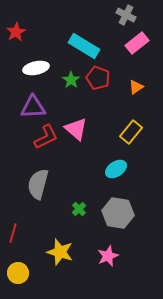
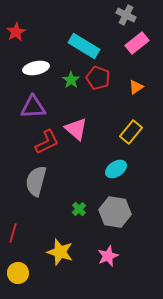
red L-shape: moved 1 px right, 5 px down
gray semicircle: moved 2 px left, 3 px up
gray hexagon: moved 3 px left, 1 px up
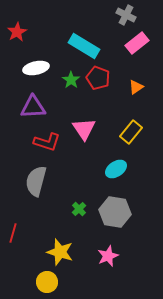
red star: moved 1 px right
pink triangle: moved 8 px right; rotated 15 degrees clockwise
red L-shape: rotated 44 degrees clockwise
yellow circle: moved 29 px right, 9 px down
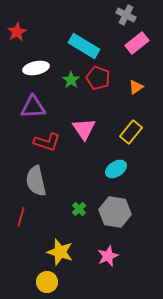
gray semicircle: rotated 28 degrees counterclockwise
red line: moved 8 px right, 16 px up
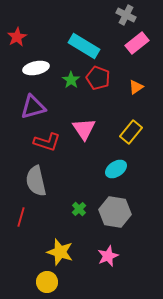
red star: moved 5 px down
purple triangle: rotated 12 degrees counterclockwise
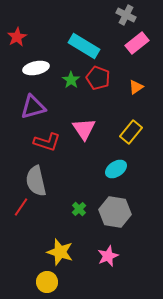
red line: moved 10 px up; rotated 18 degrees clockwise
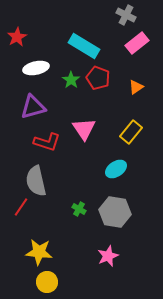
green cross: rotated 16 degrees counterclockwise
yellow star: moved 21 px left; rotated 12 degrees counterclockwise
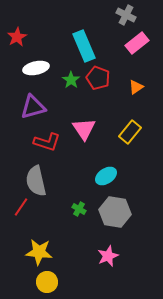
cyan rectangle: rotated 36 degrees clockwise
yellow rectangle: moved 1 px left
cyan ellipse: moved 10 px left, 7 px down
